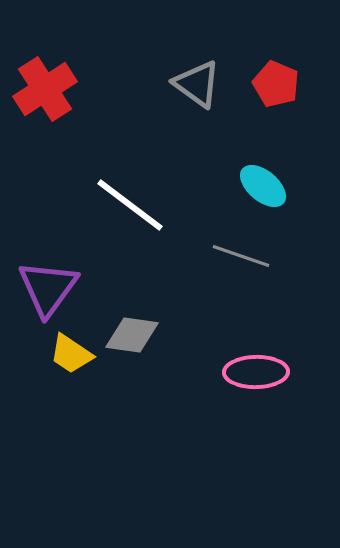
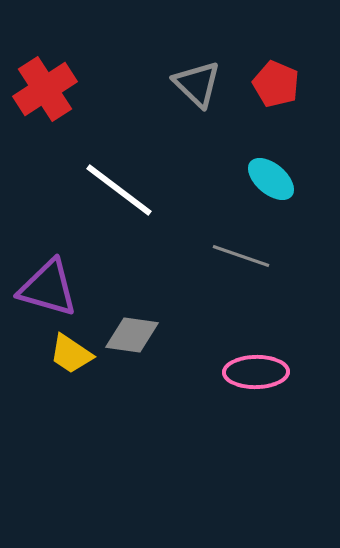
gray triangle: rotated 8 degrees clockwise
cyan ellipse: moved 8 px right, 7 px up
white line: moved 11 px left, 15 px up
purple triangle: rotated 50 degrees counterclockwise
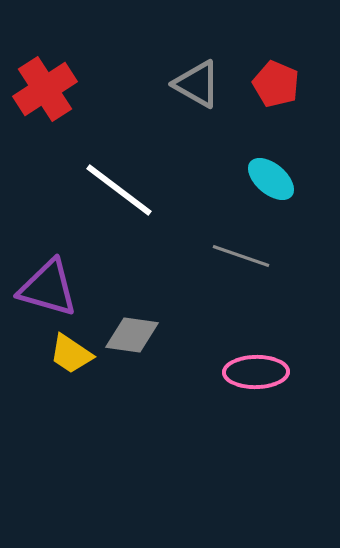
gray triangle: rotated 14 degrees counterclockwise
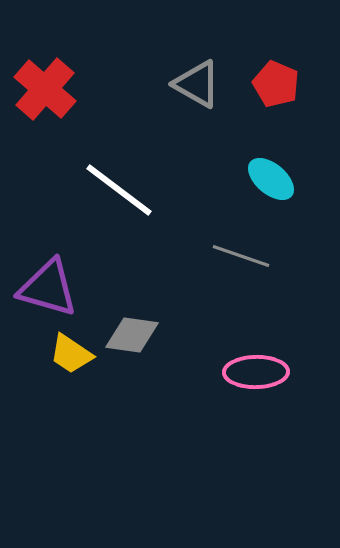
red cross: rotated 16 degrees counterclockwise
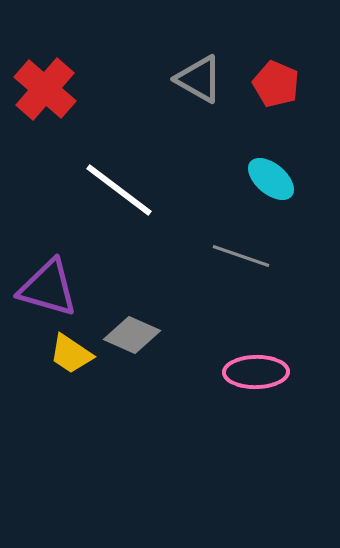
gray triangle: moved 2 px right, 5 px up
gray diamond: rotated 16 degrees clockwise
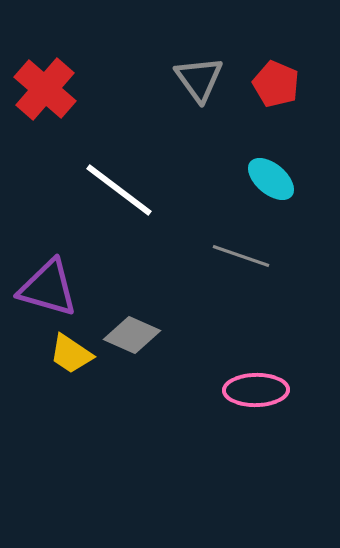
gray triangle: rotated 24 degrees clockwise
pink ellipse: moved 18 px down
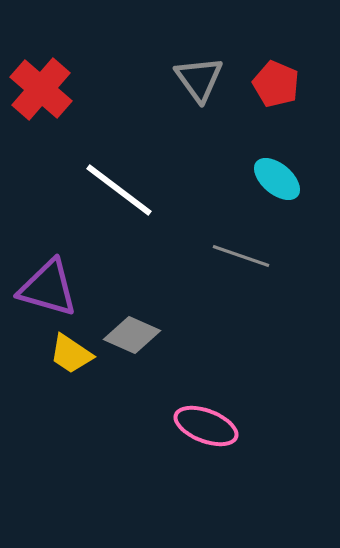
red cross: moved 4 px left
cyan ellipse: moved 6 px right
pink ellipse: moved 50 px left, 36 px down; rotated 22 degrees clockwise
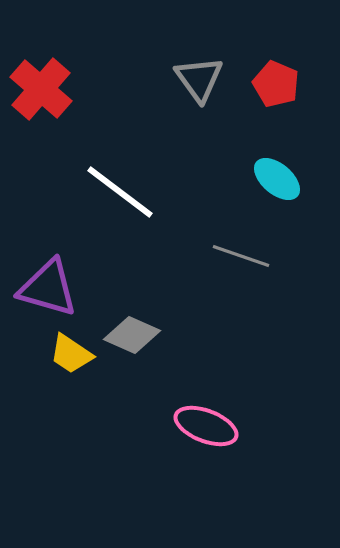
white line: moved 1 px right, 2 px down
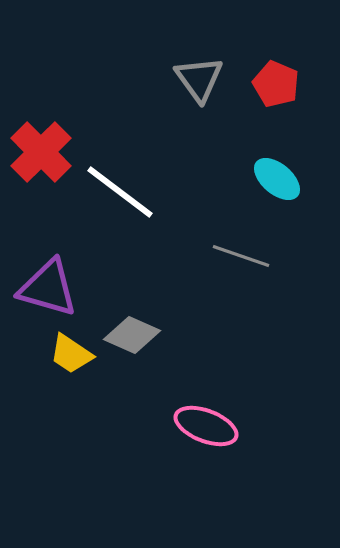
red cross: moved 63 px down; rotated 4 degrees clockwise
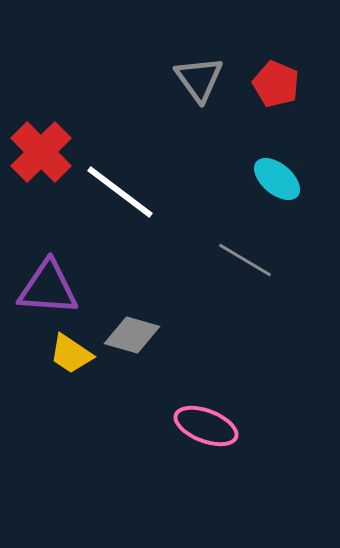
gray line: moved 4 px right, 4 px down; rotated 12 degrees clockwise
purple triangle: rotated 12 degrees counterclockwise
gray diamond: rotated 8 degrees counterclockwise
